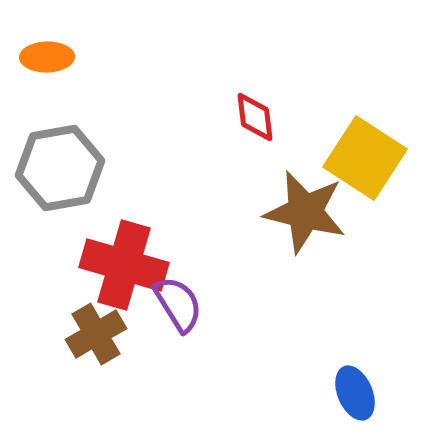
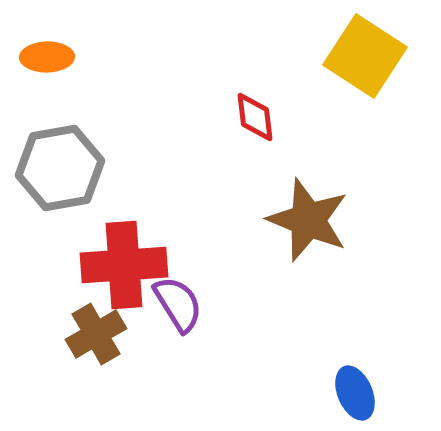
yellow square: moved 102 px up
brown star: moved 3 px right, 8 px down; rotated 8 degrees clockwise
red cross: rotated 20 degrees counterclockwise
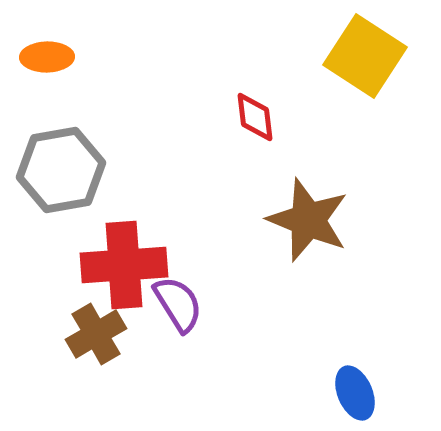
gray hexagon: moved 1 px right, 2 px down
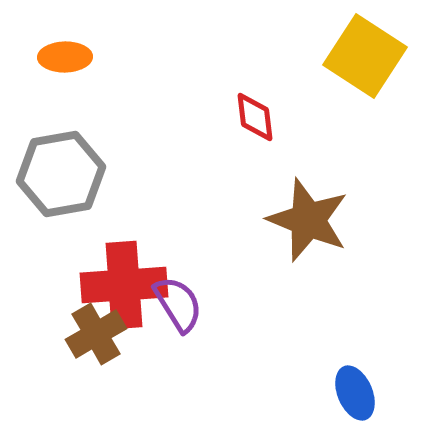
orange ellipse: moved 18 px right
gray hexagon: moved 4 px down
red cross: moved 20 px down
